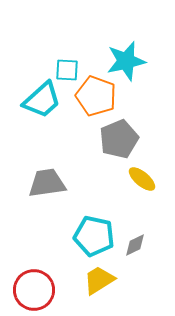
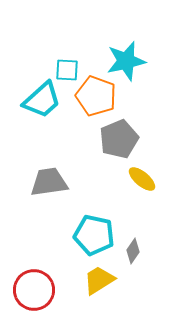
gray trapezoid: moved 2 px right, 1 px up
cyan pentagon: moved 1 px up
gray diamond: moved 2 px left, 6 px down; rotated 30 degrees counterclockwise
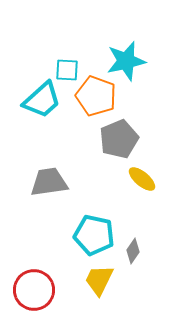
yellow trapezoid: rotated 32 degrees counterclockwise
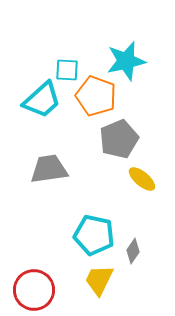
gray trapezoid: moved 13 px up
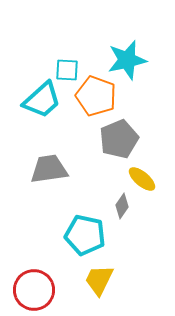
cyan star: moved 1 px right, 1 px up
cyan pentagon: moved 9 px left
gray diamond: moved 11 px left, 45 px up
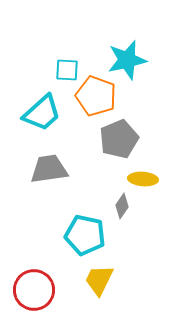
cyan trapezoid: moved 13 px down
yellow ellipse: moved 1 px right; rotated 36 degrees counterclockwise
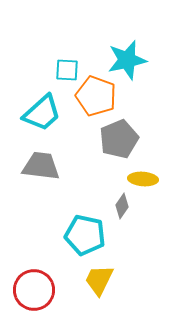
gray trapezoid: moved 8 px left, 3 px up; rotated 15 degrees clockwise
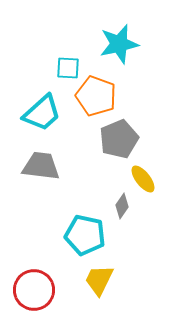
cyan star: moved 8 px left, 16 px up
cyan square: moved 1 px right, 2 px up
yellow ellipse: rotated 48 degrees clockwise
